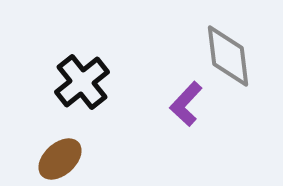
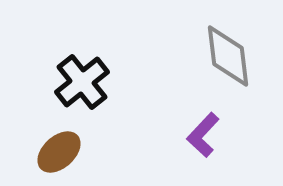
purple L-shape: moved 17 px right, 31 px down
brown ellipse: moved 1 px left, 7 px up
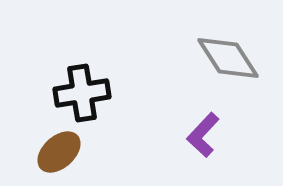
gray diamond: moved 2 px down; rotated 26 degrees counterclockwise
black cross: moved 11 px down; rotated 30 degrees clockwise
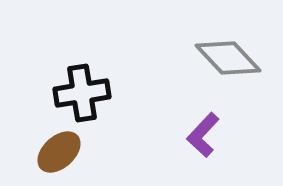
gray diamond: rotated 10 degrees counterclockwise
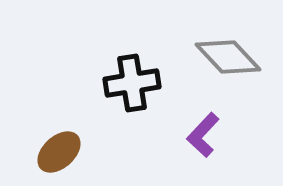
gray diamond: moved 1 px up
black cross: moved 50 px right, 10 px up
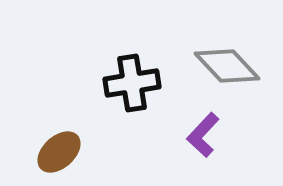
gray diamond: moved 1 px left, 9 px down
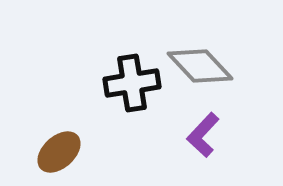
gray diamond: moved 27 px left
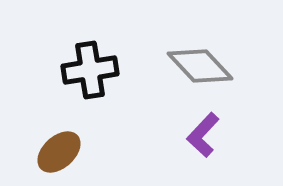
black cross: moved 42 px left, 13 px up
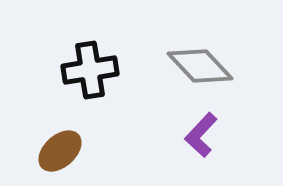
purple L-shape: moved 2 px left
brown ellipse: moved 1 px right, 1 px up
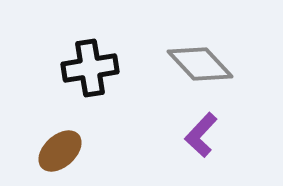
gray diamond: moved 2 px up
black cross: moved 2 px up
